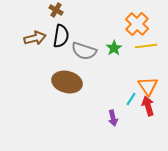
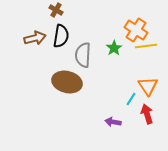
orange cross: moved 1 px left, 6 px down; rotated 10 degrees counterclockwise
gray semicircle: moved 1 px left, 4 px down; rotated 75 degrees clockwise
red arrow: moved 1 px left, 8 px down
purple arrow: moved 4 px down; rotated 112 degrees clockwise
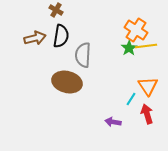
green star: moved 15 px right
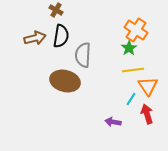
yellow line: moved 13 px left, 24 px down
brown ellipse: moved 2 px left, 1 px up
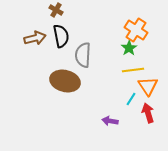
black semicircle: rotated 20 degrees counterclockwise
red arrow: moved 1 px right, 1 px up
purple arrow: moved 3 px left, 1 px up
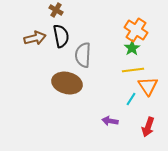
green star: moved 3 px right
brown ellipse: moved 2 px right, 2 px down
red arrow: moved 14 px down; rotated 144 degrees counterclockwise
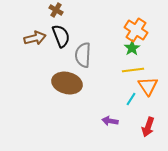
black semicircle: rotated 10 degrees counterclockwise
